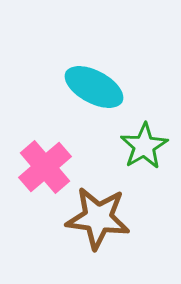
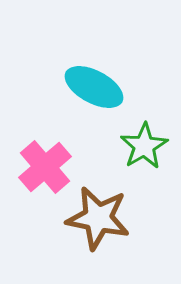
brown star: rotated 4 degrees clockwise
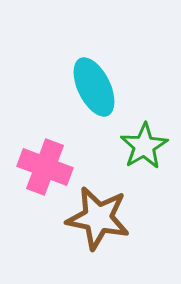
cyan ellipse: rotated 36 degrees clockwise
pink cross: rotated 28 degrees counterclockwise
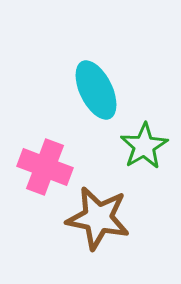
cyan ellipse: moved 2 px right, 3 px down
